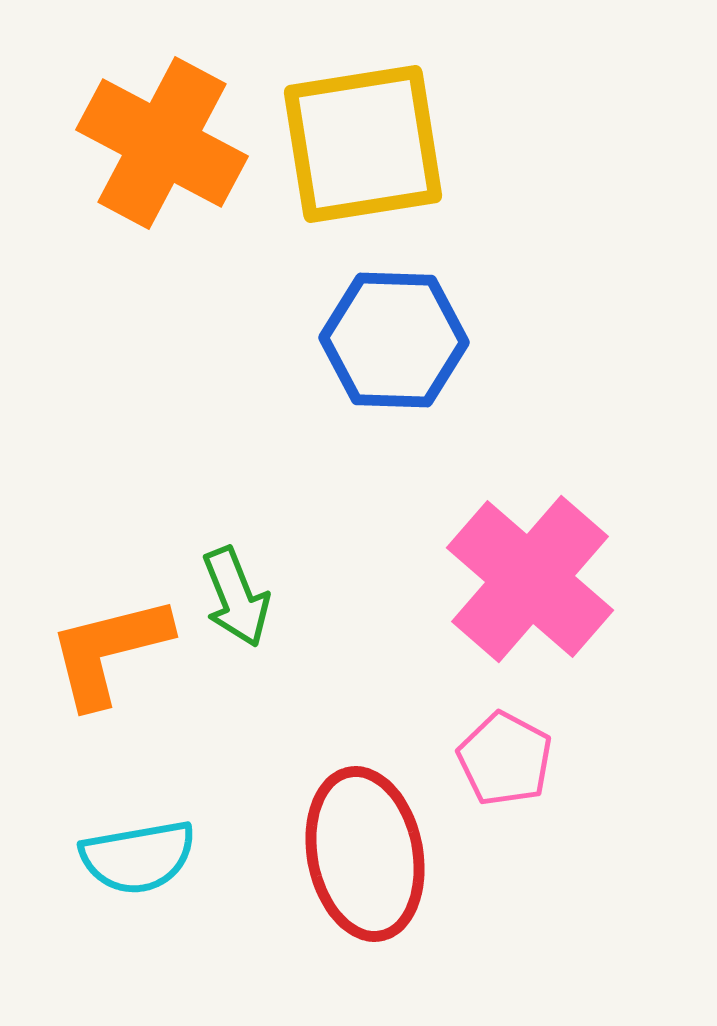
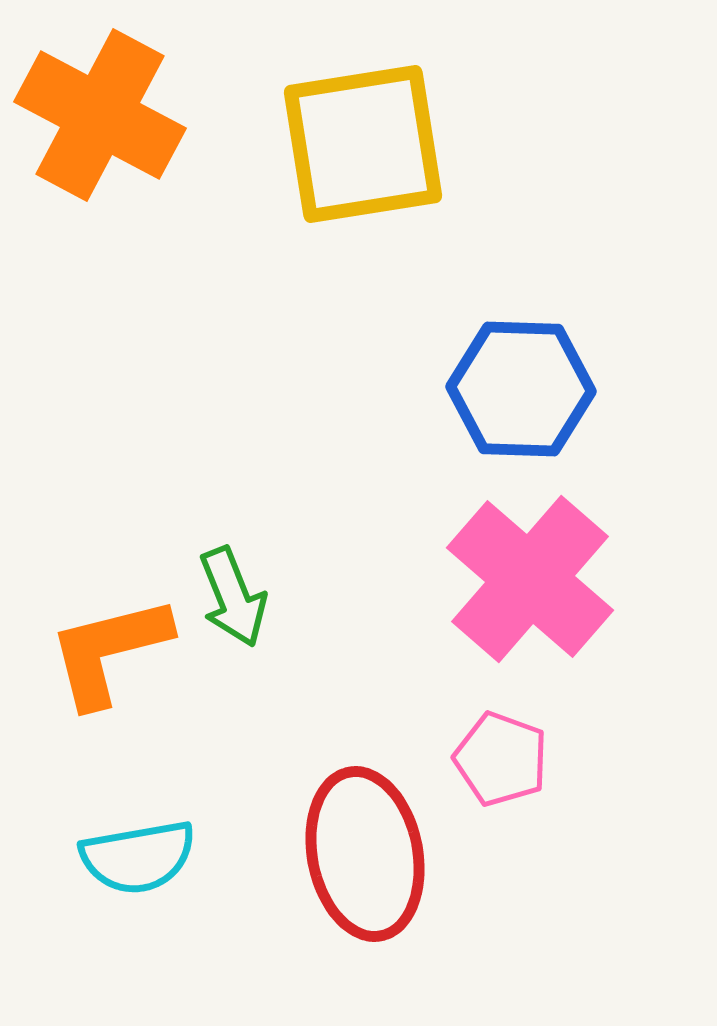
orange cross: moved 62 px left, 28 px up
blue hexagon: moved 127 px right, 49 px down
green arrow: moved 3 px left
pink pentagon: moved 4 px left; rotated 8 degrees counterclockwise
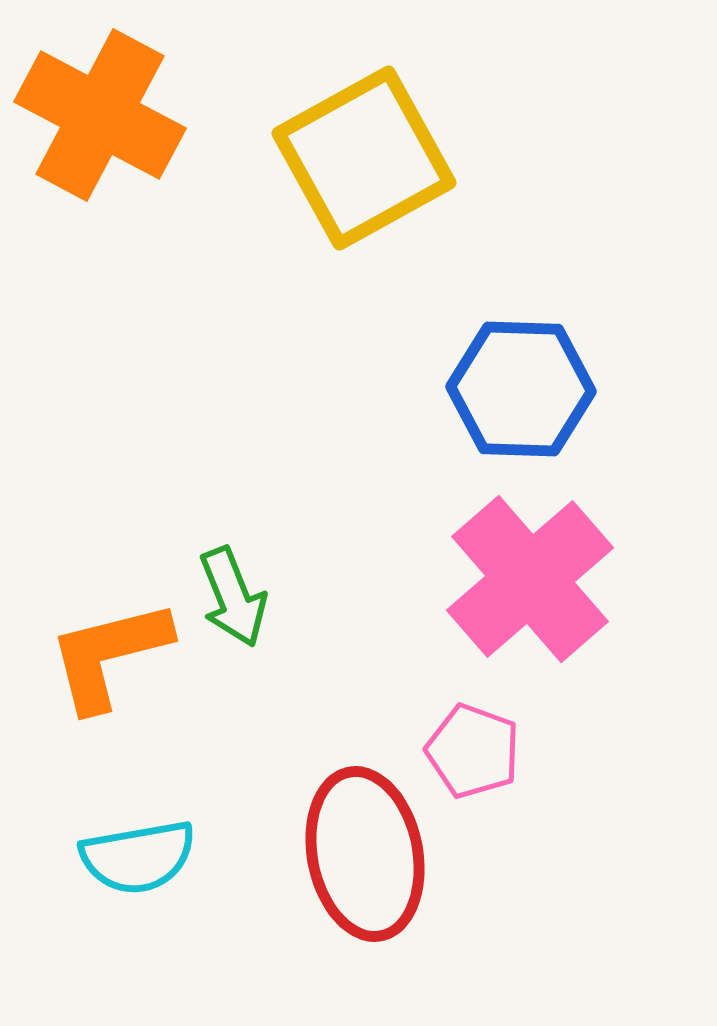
yellow square: moved 1 px right, 14 px down; rotated 20 degrees counterclockwise
pink cross: rotated 8 degrees clockwise
orange L-shape: moved 4 px down
pink pentagon: moved 28 px left, 8 px up
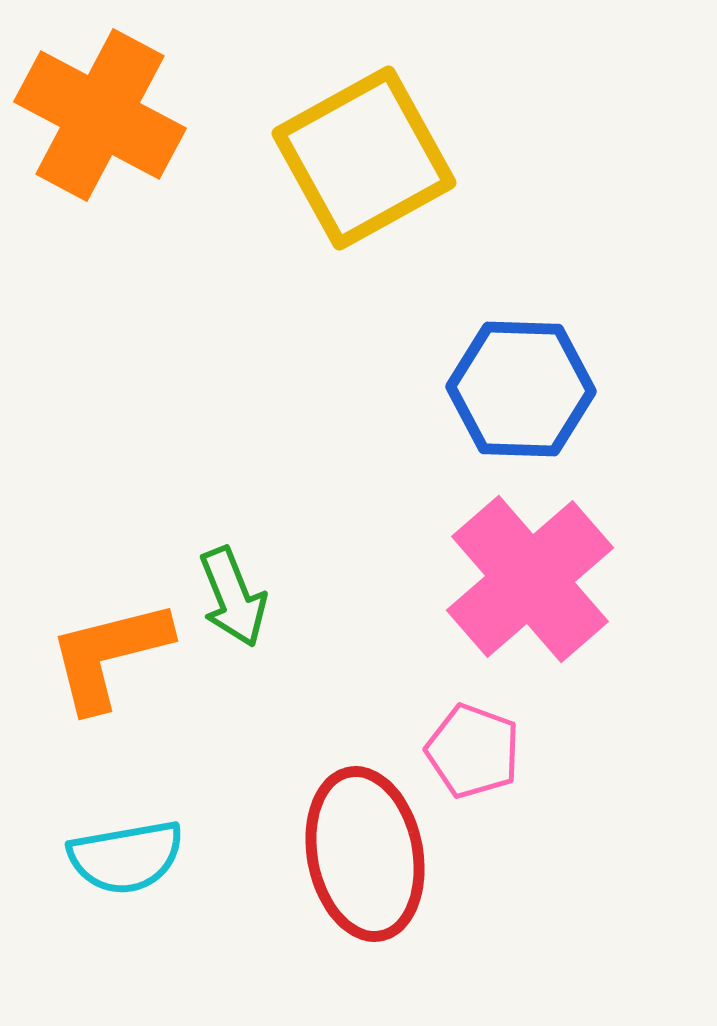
cyan semicircle: moved 12 px left
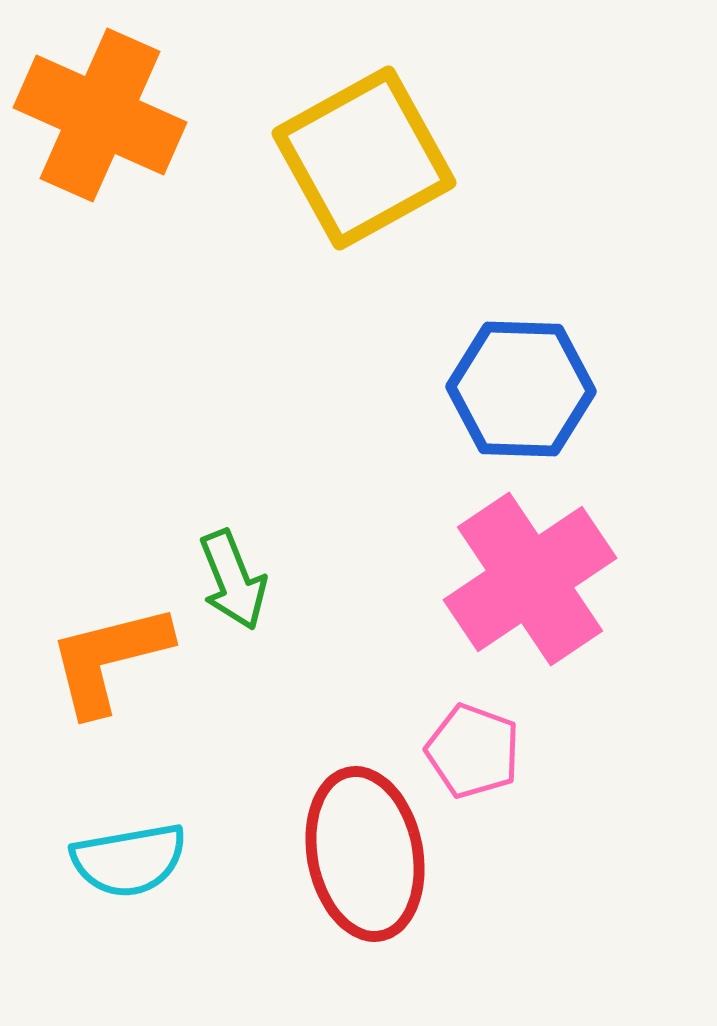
orange cross: rotated 4 degrees counterclockwise
pink cross: rotated 7 degrees clockwise
green arrow: moved 17 px up
orange L-shape: moved 4 px down
cyan semicircle: moved 3 px right, 3 px down
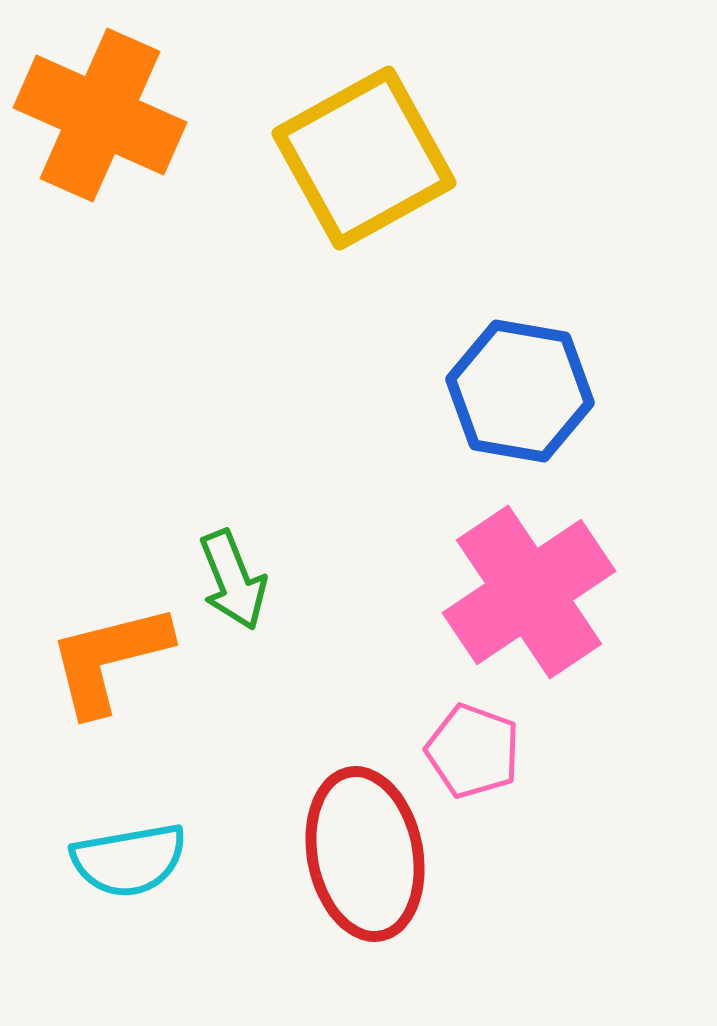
blue hexagon: moved 1 px left, 2 px down; rotated 8 degrees clockwise
pink cross: moved 1 px left, 13 px down
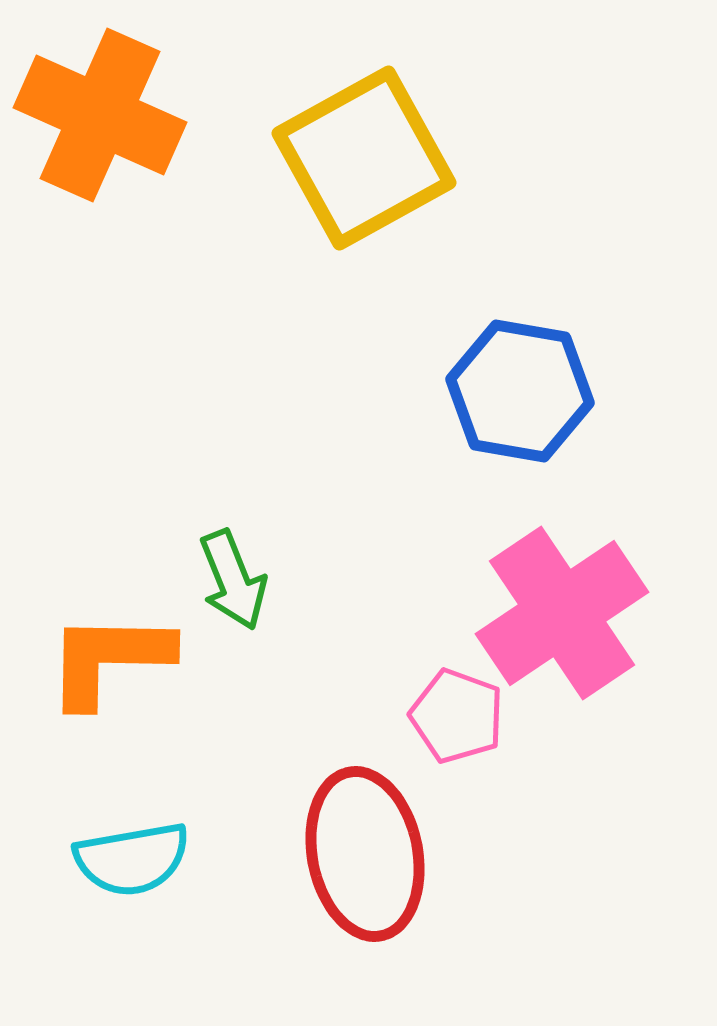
pink cross: moved 33 px right, 21 px down
orange L-shape: rotated 15 degrees clockwise
pink pentagon: moved 16 px left, 35 px up
cyan semicircle: moved 3 px right, 1 px up
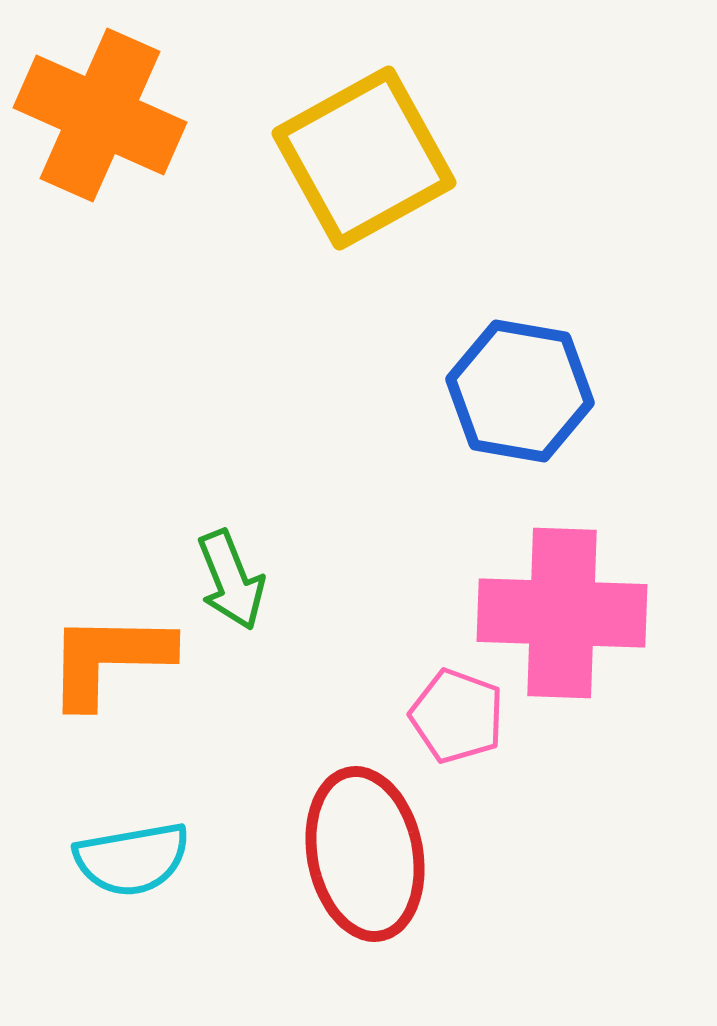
green arrow: moved 2 px left
pink cross: rotated 36 degrees clockwise
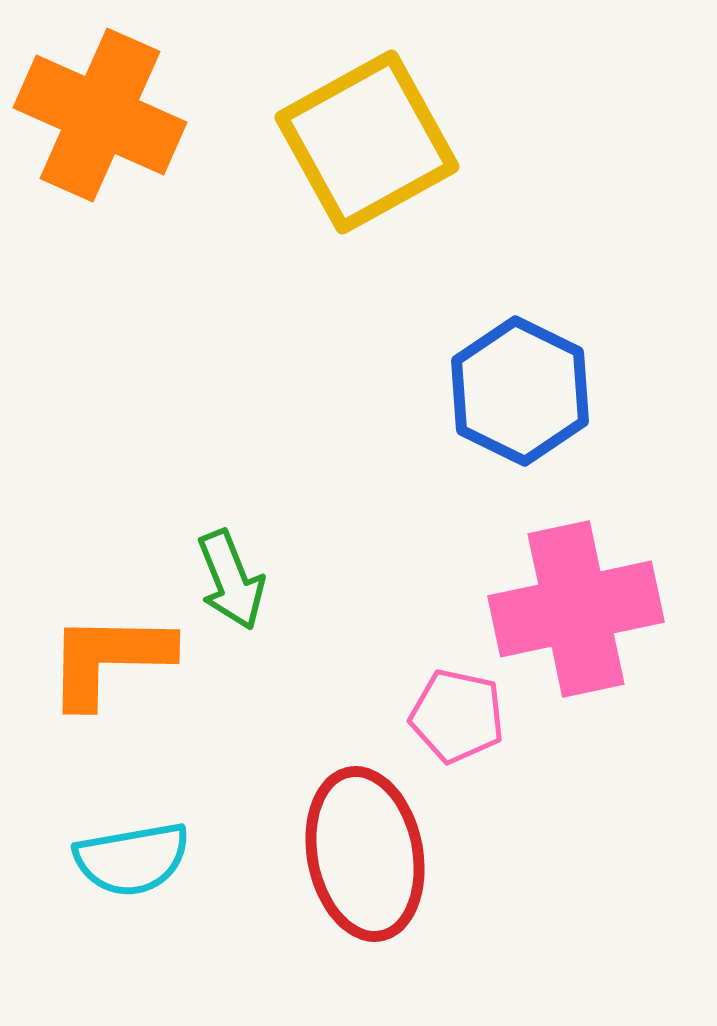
yellow square: moved 3 px right, 16 px up
blue hexagon: rotated 16 degrees clockwise
pink cross: moved 14 px right, 4 px up; rotated 14 degrees counterclockwise
pink pentagon: rotated 8 degrees counterclockwise
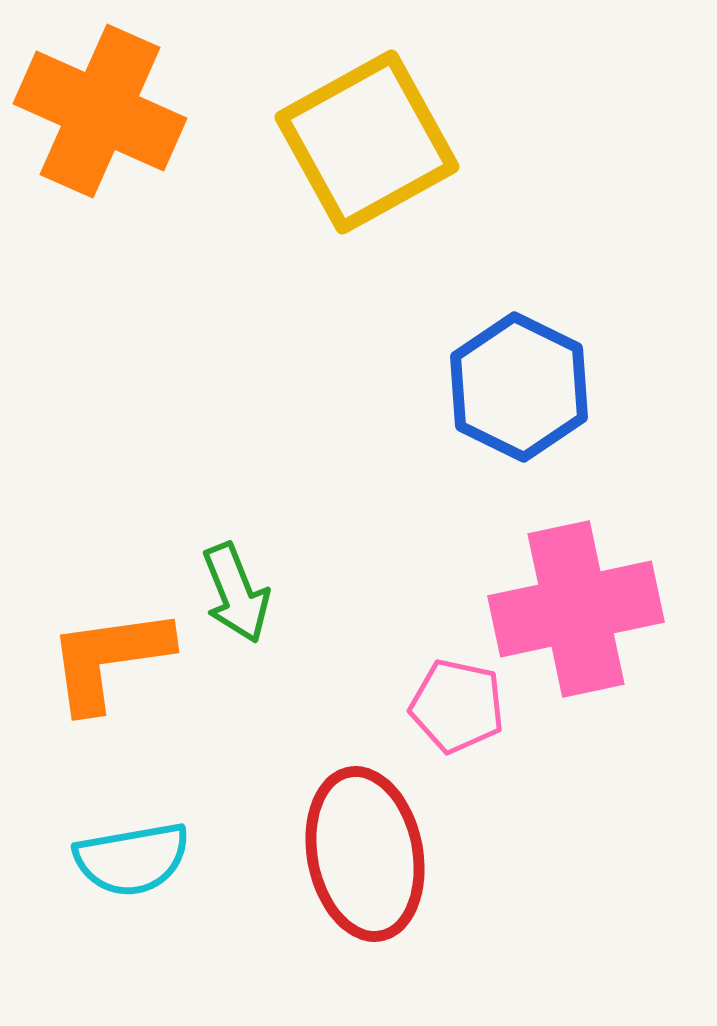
orange cross: moved 4 px up
blue hexagon: moved 1 px left, 4 px up
green arrow: moved 5 px right, 13 px down
orange L-shape: rotated 9 degrees counterclockwise
pink pentagon: moved 10 px up
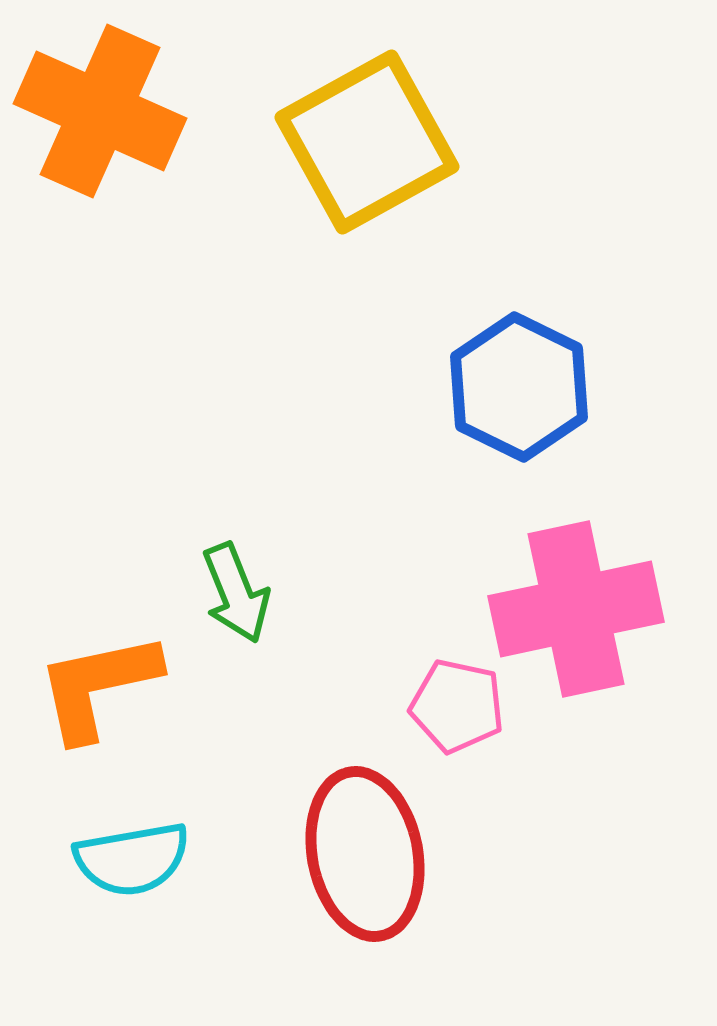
orange L-shape: moved 11 px left, 27 px down; rotated 4 degrees counterclockwise
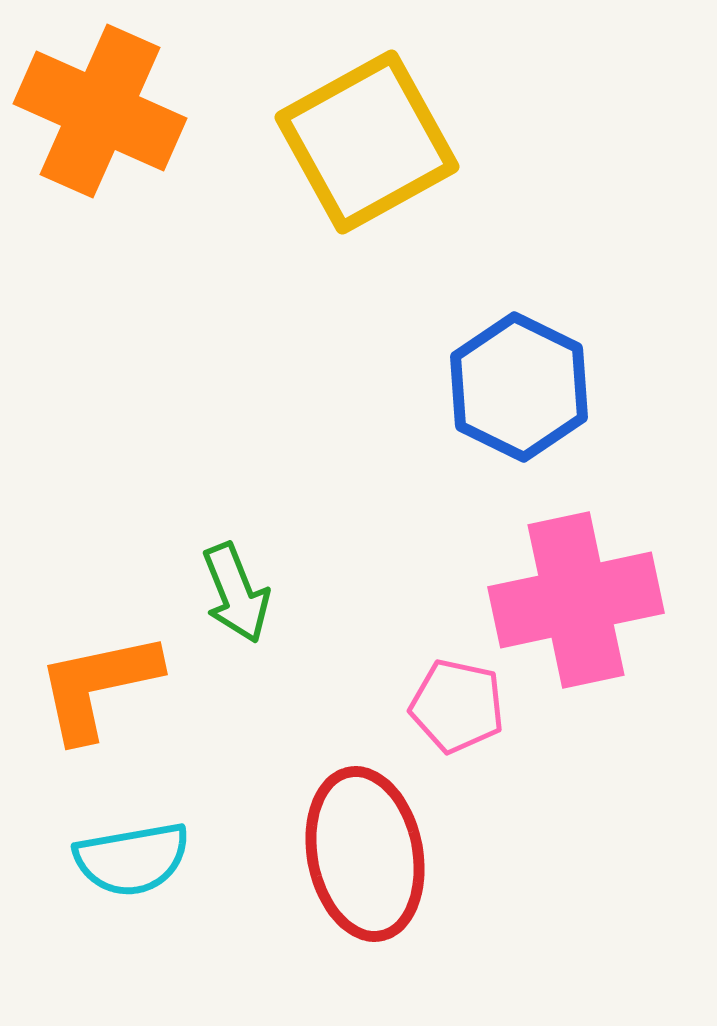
pink cross: moved 9 px up
